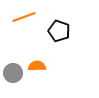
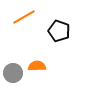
orange line: rotated 10 degrees counterclockwise
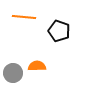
orange line: rotated 35 degrees clockwise
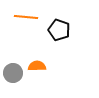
orange line: moved 2 px right
black pentagon: moved 1 px up
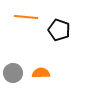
orange semicircle: moved 4 px right, 7 px down
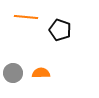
black pentagon: moved 1 px right
